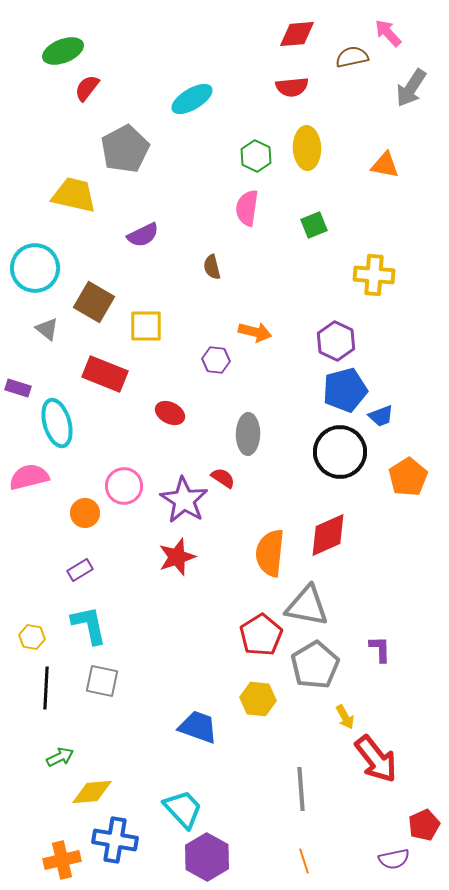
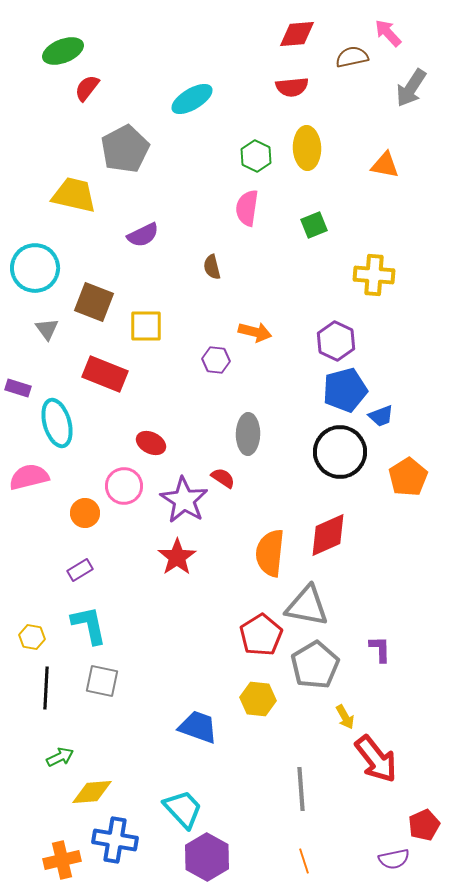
brown square at (94, 302): rotated 9 degrees counterclockwise
gray triangle at (47, 329): rotated 15 degrees clockwise
red ellipse at (170, 413): moved 19 px left, 30 px down
red star at (177, 557): rotated 15 degrees counterclockwise
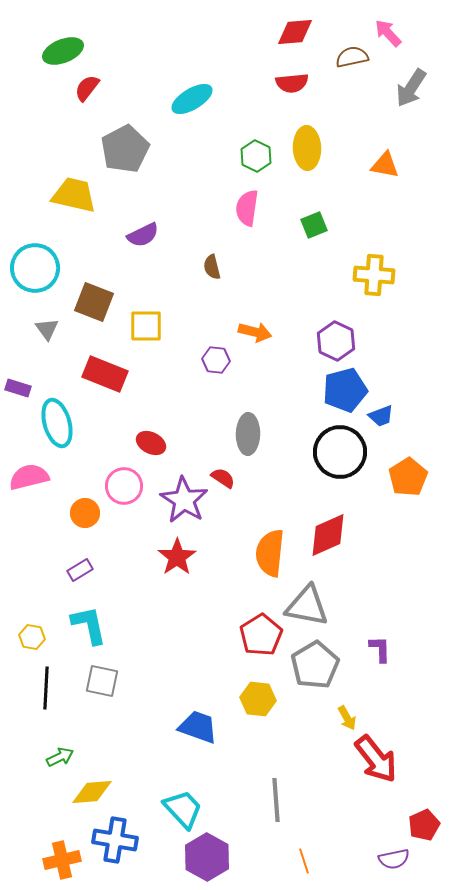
red diamond at (297, 34): moved 2 px left, 2 px up
red semicircle at (292, 87): moved 4 px up
yellow arrow at (345, 717): moved 2 px right, 1 px down
gray line at (301, 789): moved 25 px left, 11 px down
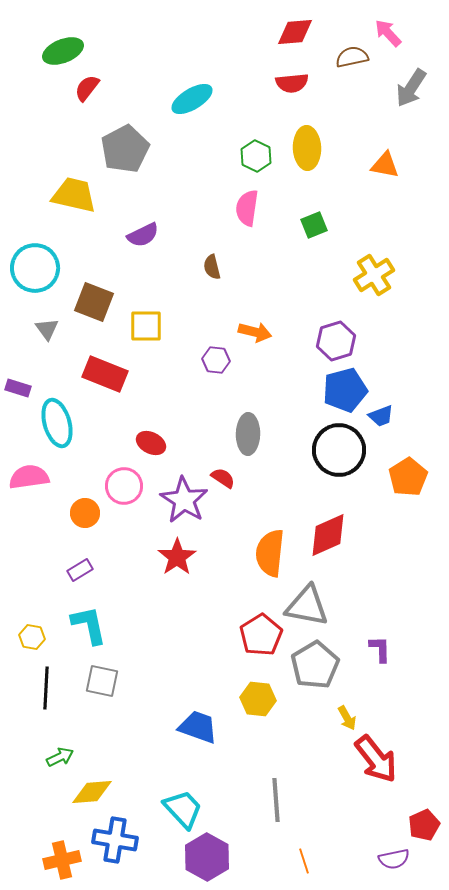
yellow cross at (374, 275): rotated 36 degrees counterclockwise
purple hexagon at (336, 341): rotated 18 degrees clockwise
black circle at (340, 452): moved 1 px left, 2 px up
pink semicircle at (29, 477): rotated 6 degrees clockwise
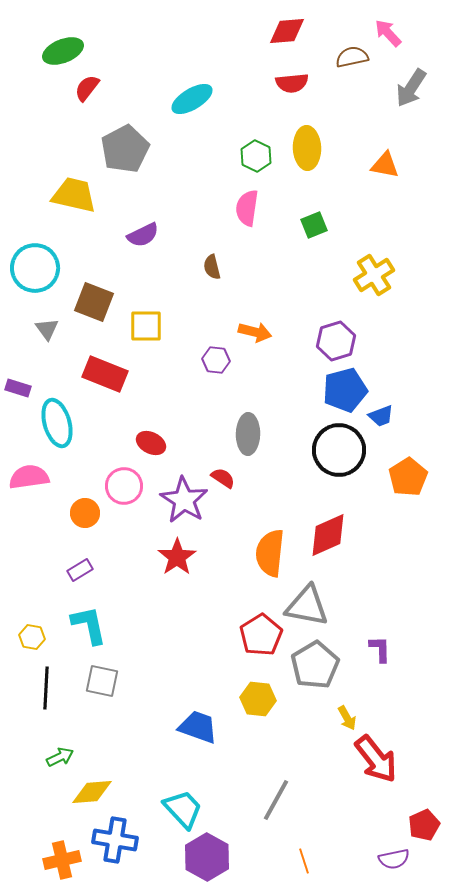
red diamond at (295, 32): moved 8 px left, 1 px up
gray line at (276, 800): rotated 33 degrees clockwise
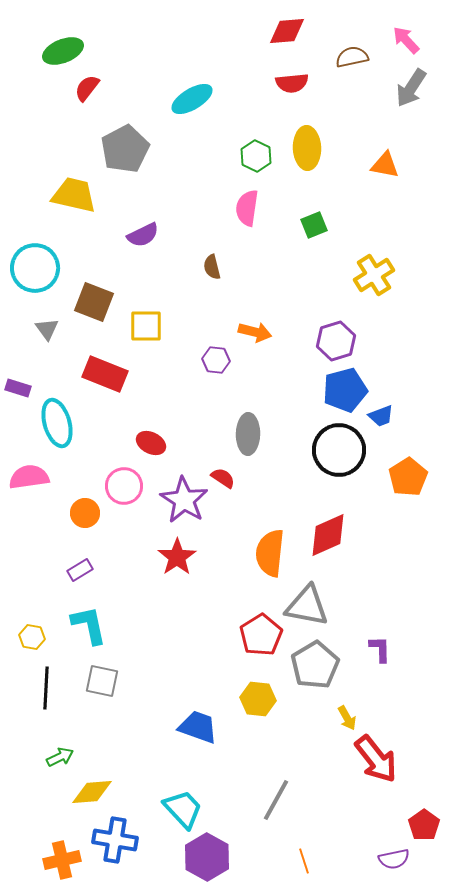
pink arrow at (388, 33): moved 18 px right, 7 px down
red pentagon at (424, 825): rotated 12 degrees counterclockwise
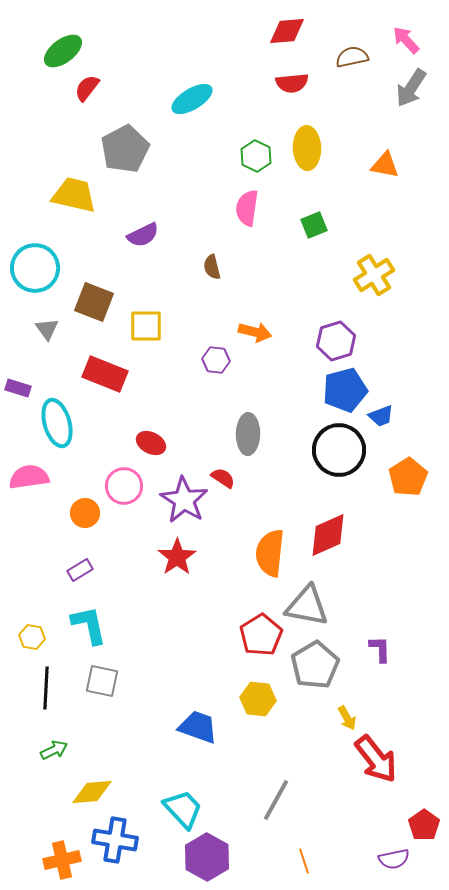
green ellipse at (63, 51): rotated 15 degrees counterclockwise
green arrow at (60, 757): moved 6 px left, 7 px up
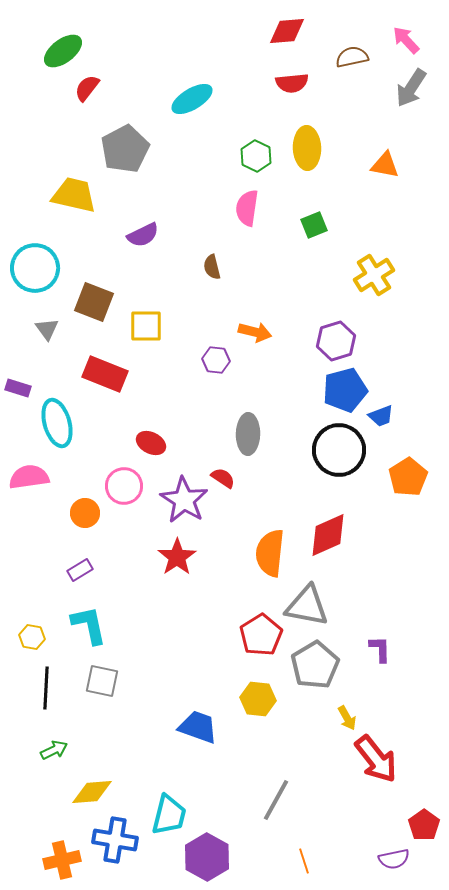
cyan trapezoid at (183, 809): moved 14 px left, 6 px down; rotated 57 degrees clockwise
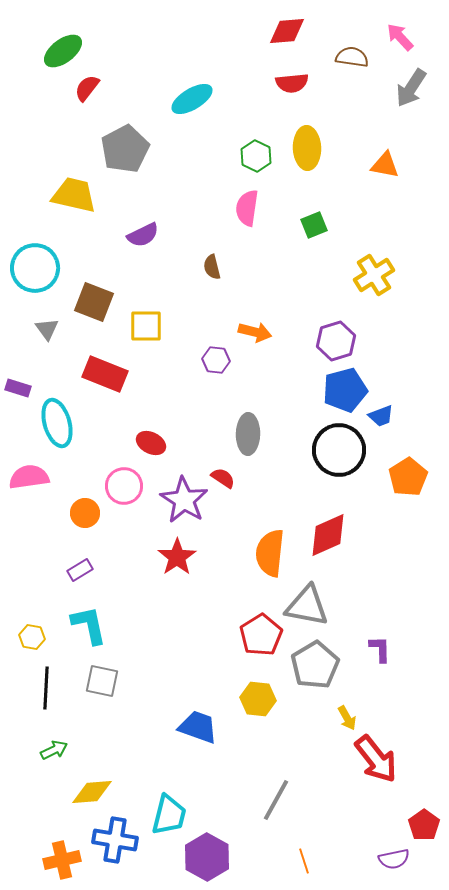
pink arrow at (406, 40): moved 6 px left, 3 px up
brown semicircle at (352, 57): rotated 20 degrees clockwise
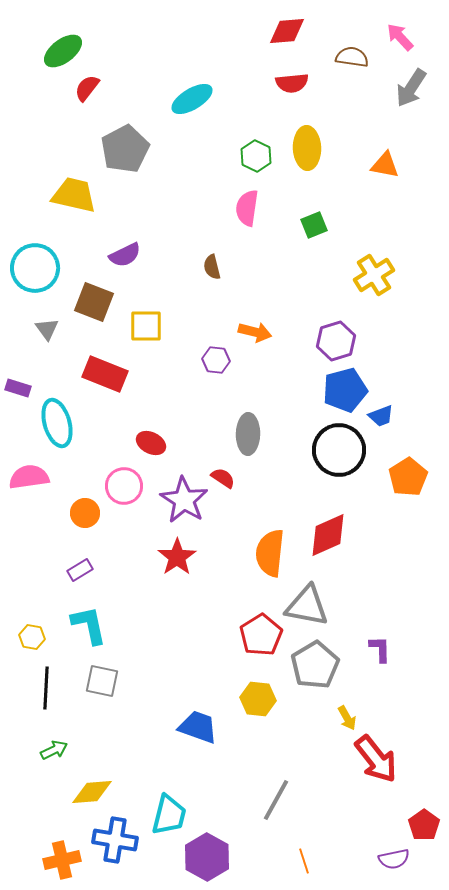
purple semicircle at (143, 235): moved 18 px left, 20 px down
